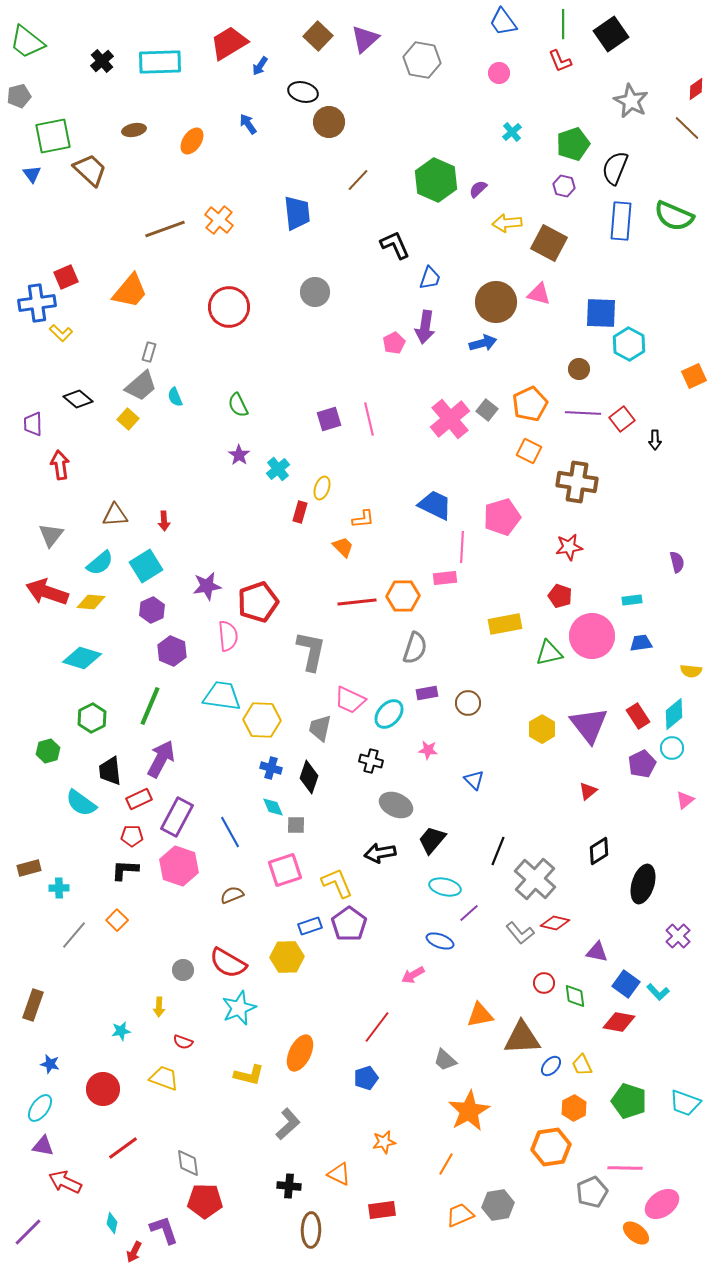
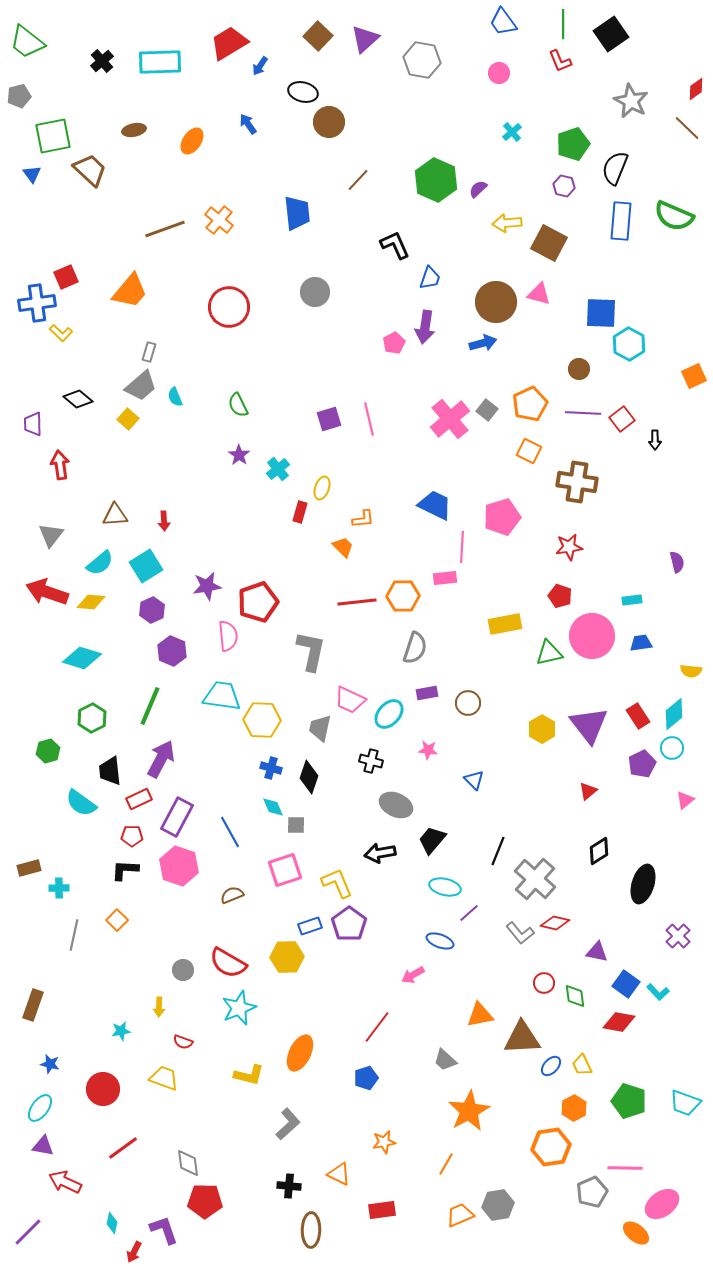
gray line at (74, 935): rotated 28 degrees counterclockwise
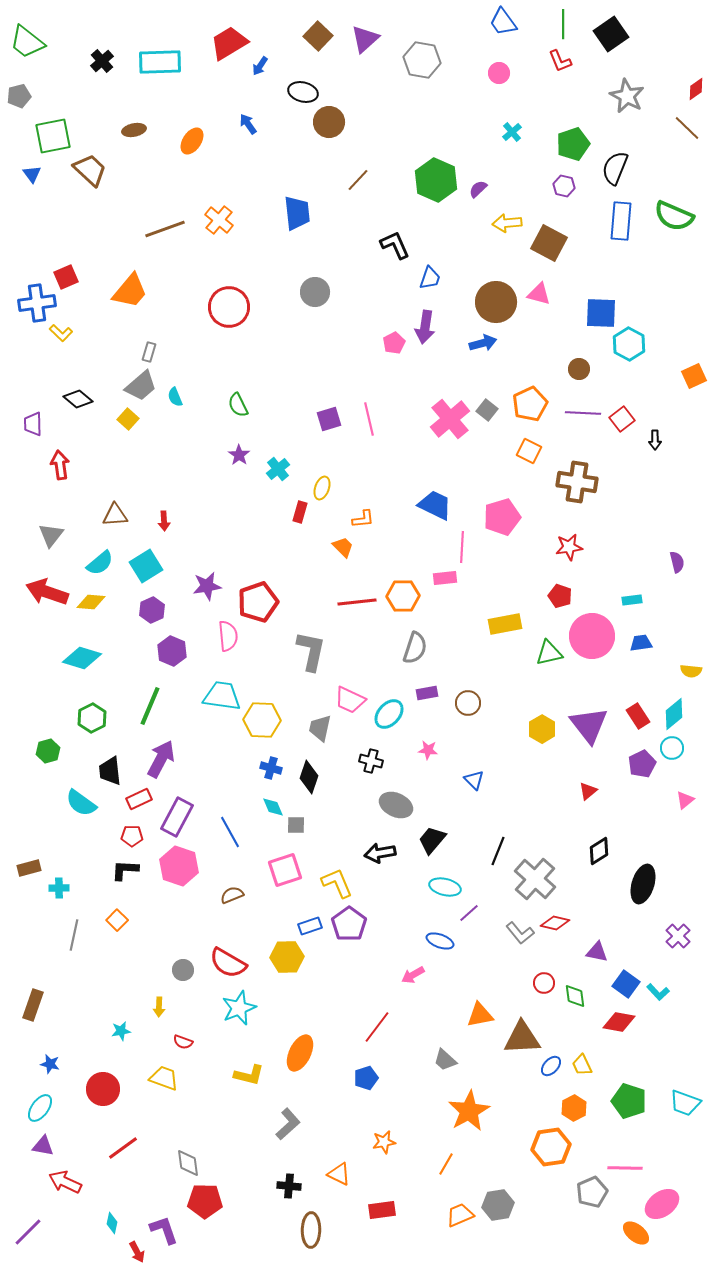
gray star at (631, 101): moved 4 px left, 5 px up
red arrow at (134, 1252): moved 3 px right; rotated 55 degrees counterclockwise
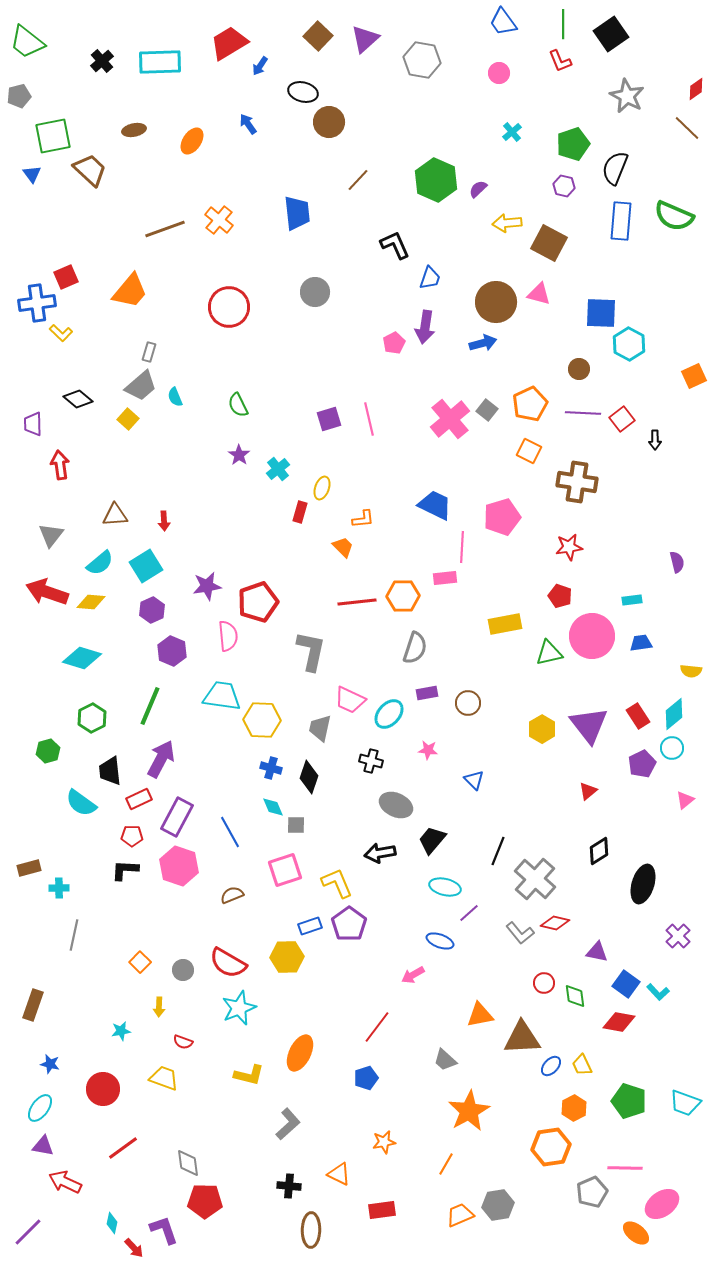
orange square at (117, 920): moved 23 px right, 42 px down
red arrow at (137, 1252): moved 3 px left, 4 px up; rotated 15 degrees counterclockwise
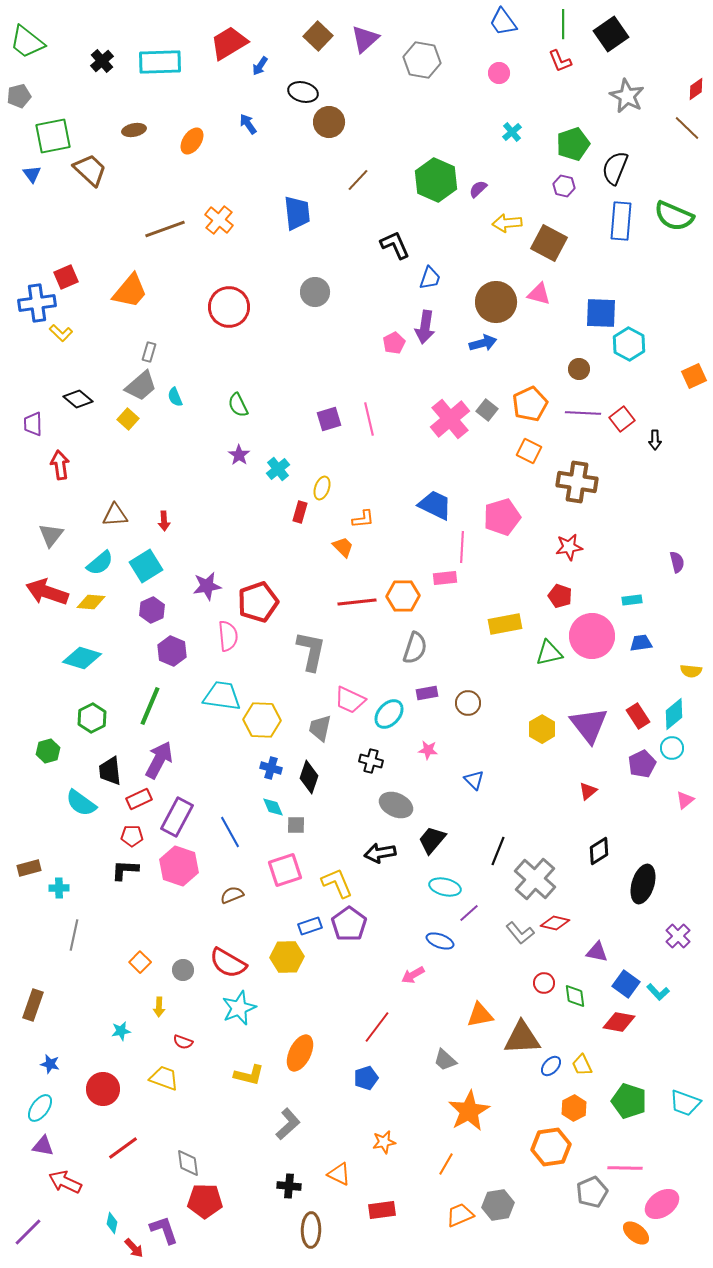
purple arrow at (161, 759): moved 2 px left, 1 px down
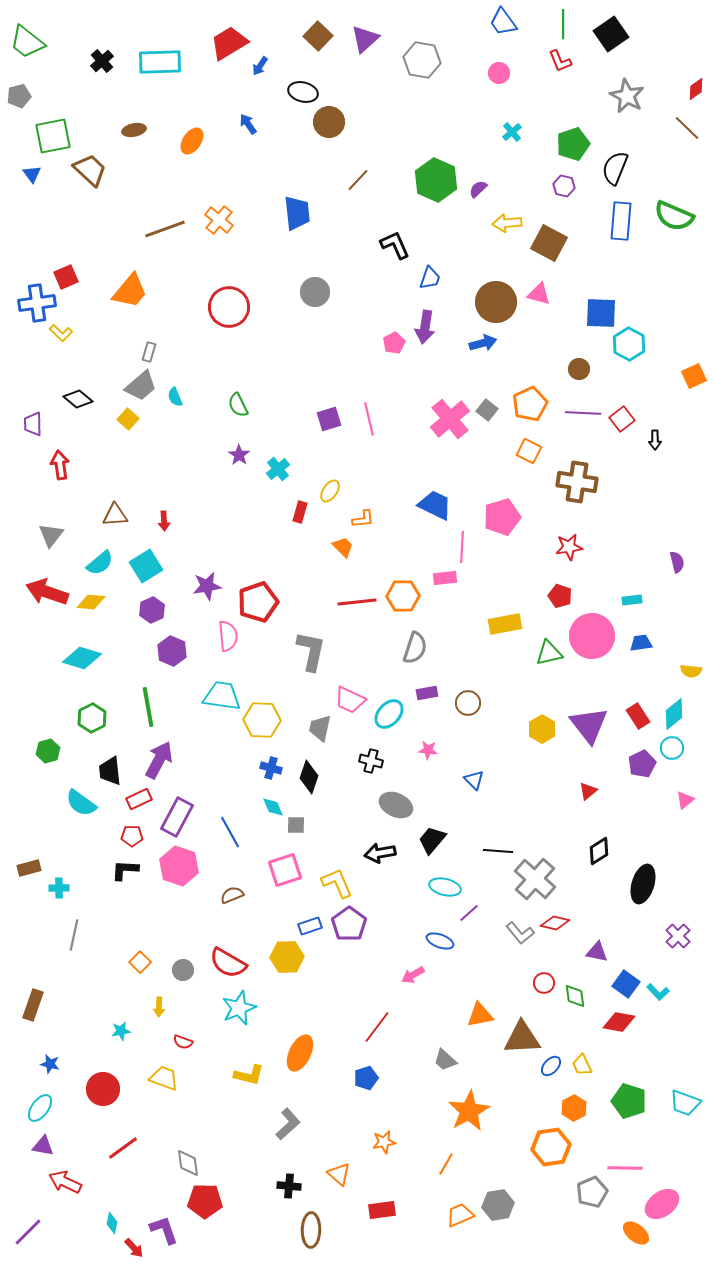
yellow ellipse at (322, 488): moved 8 px right, 3 px down; rotated 15 degrees clockwise
green line at (150, 706): moved 2 px left, 1 px down; rotated 33 degrees counterclockwise
black line at (498, 851): rotated 72 degrees clockwise
orange triangle at (339, 1174): rotated 15 degrees clockwise
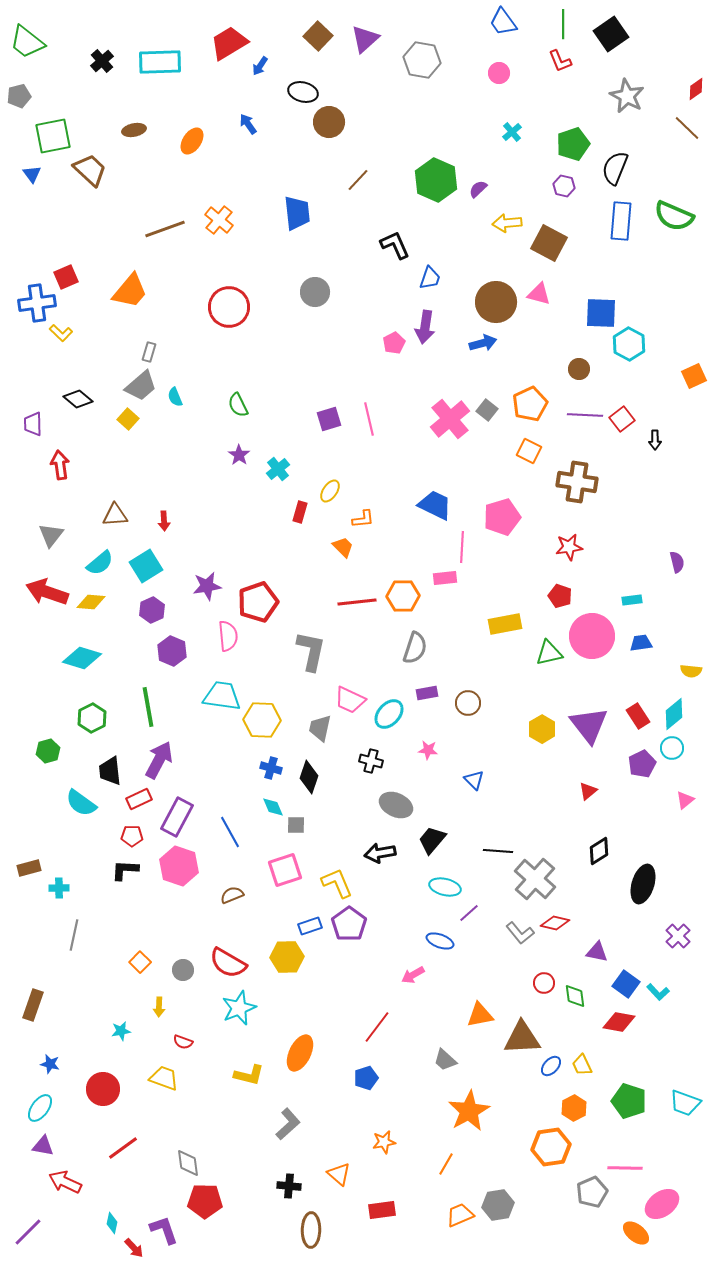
purple line at (583, 413): moved 2 px right, 2 px down
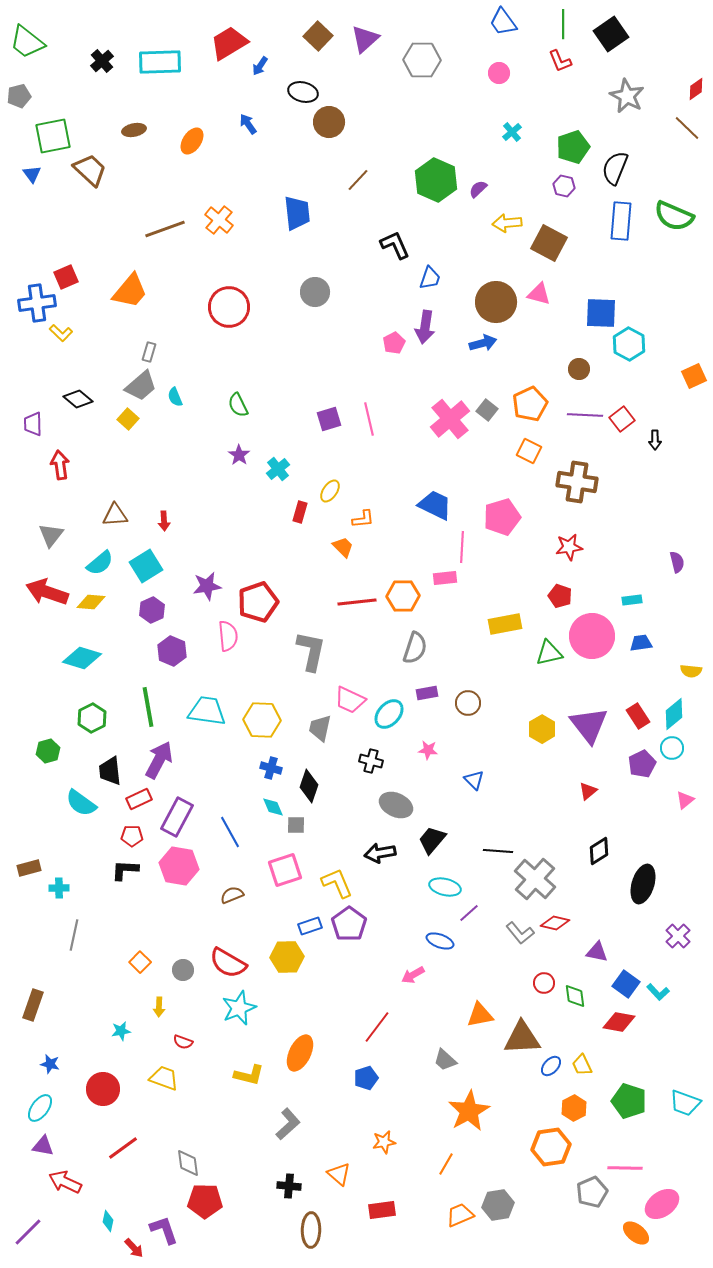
gray hexagon at (422, 60): rotated 9 degrees counterclockwise
green pentagon at (573, 144): moved 3 px down
cyan trapezoid at (222, 696): moved 15 px left, 15 px down
black diamond at (309, 777): moved 9 px down
pink hexagon at (179, 866): rotated 9 degrees counterclockwise
cyan diamond at (112, 1223): moved 4 px left, 2 px up
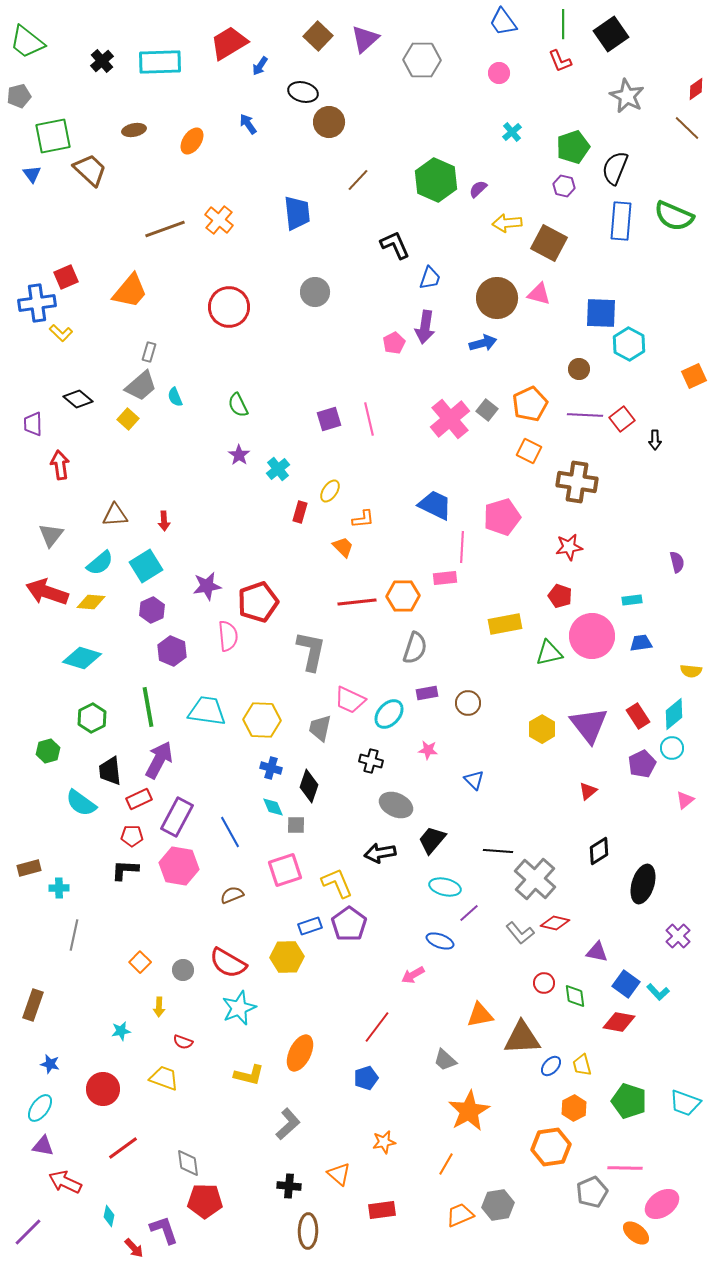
brown circle at (496, 302): moved 1 px right, 4 px up
yellow trapezoid at (582, 1065): rotated 10 degrees clockwise
cyan diamond at (108, 1221): moved 1 px right, 5 px up
brown ellipse at (311, 1230): moved 3 px left, 1 px down
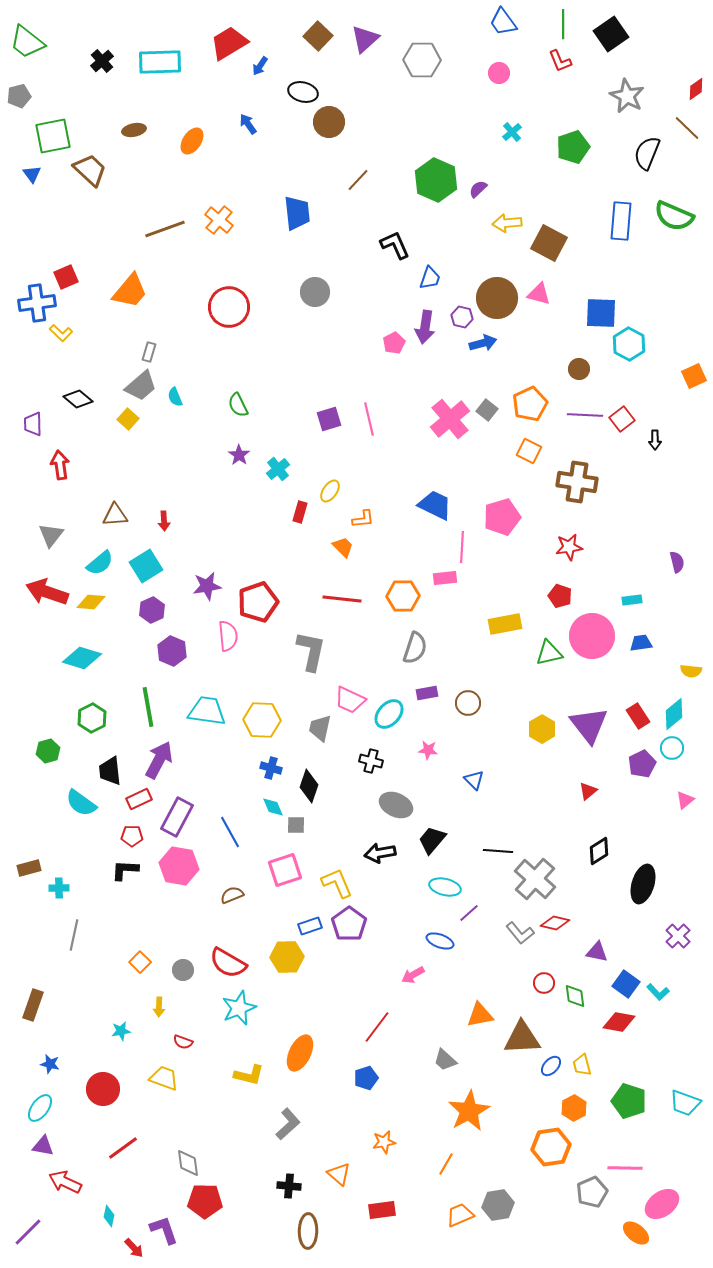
black semicircle at (615, 168): moved 32 px right, 15 px up
purple hexagon at (564, 186): moved 102 px left, 131 px down
red line at (357, 602): moved 15 px left, 3 px up; rotated 12 degrees clockwise
